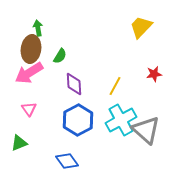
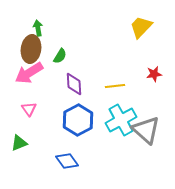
yellow line: rotated 54 degrees clockwise
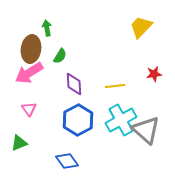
green arrow: moved 9 px right
